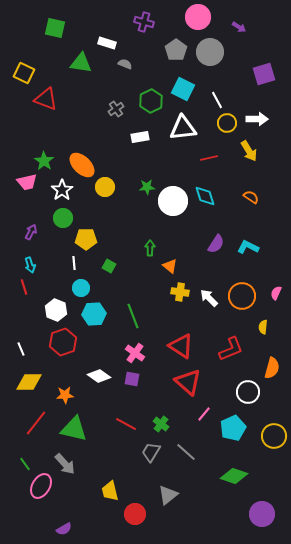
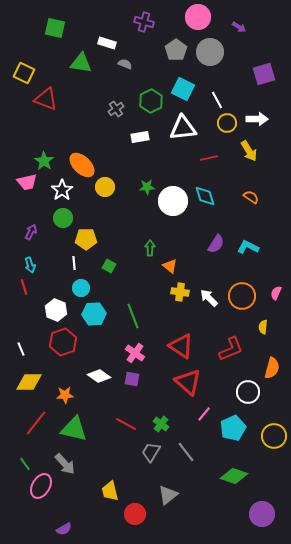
gray line at (186, 452): rotated 10 degrees clockwise
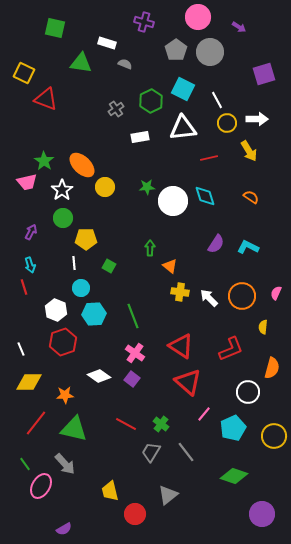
purple square at (132, 379): rotated 28 degrees clockwise
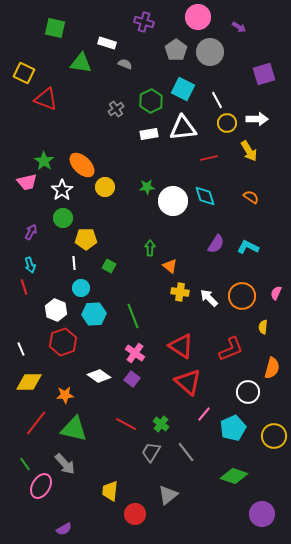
white rectangle at (140, 137): moved 9 px right, 3 px up
yellow trapezoid at (110, 491): rotated 20 degrees clockwise
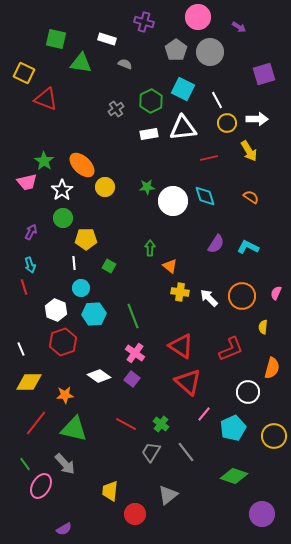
green square at (55, 28): moved 1 px right, 11 px down
white rectangle at (107, 43): moved 4 px up
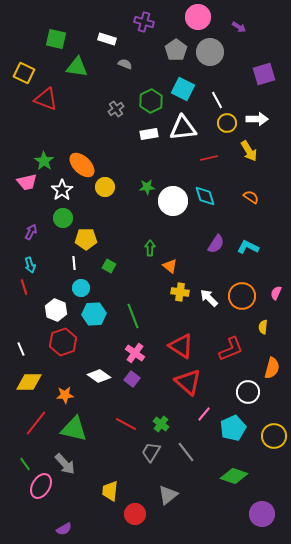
green triangle at (81, 63): moved 4 px left, 4 px down
